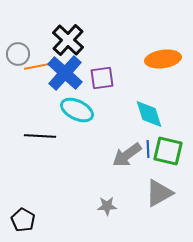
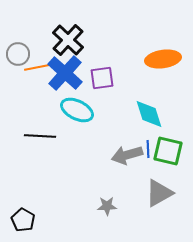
orange line: moved 1 px down
gray arrow: rotated 20 degrees clockwise
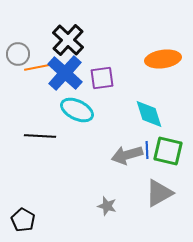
blue line: moved 1 px left, 1 px down
gray star: rotated 18 degrees clockwise
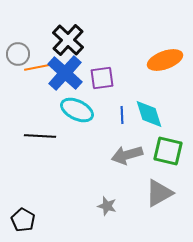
orange ellipse: moved 2 px right, 1 px down; rotated 12 degrees counterclockwise
blue line: moved 25 px left, 35 px up
